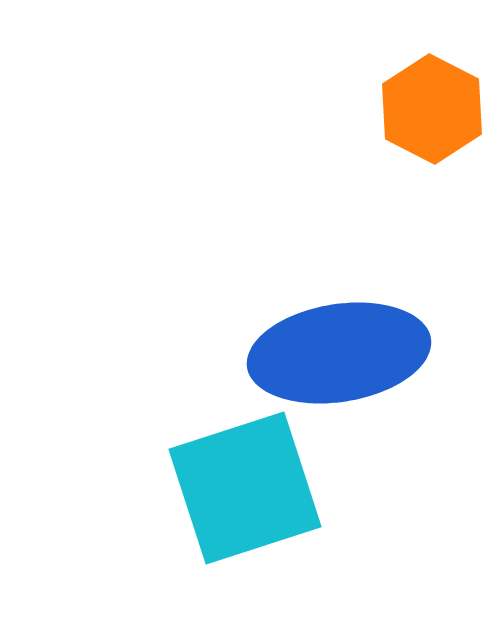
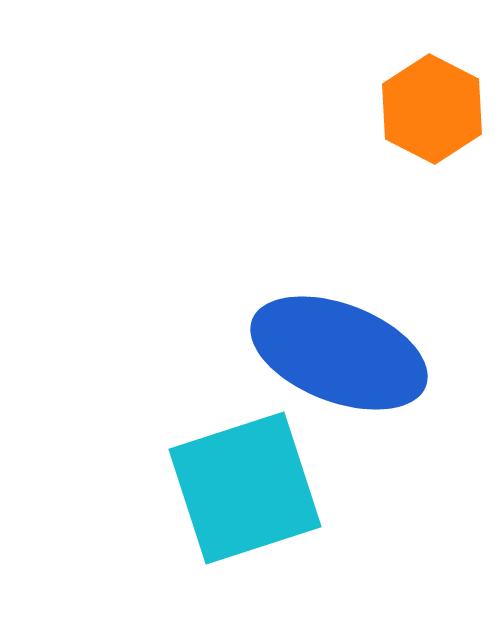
blue ellipse: rotated 30 degrees clockwise
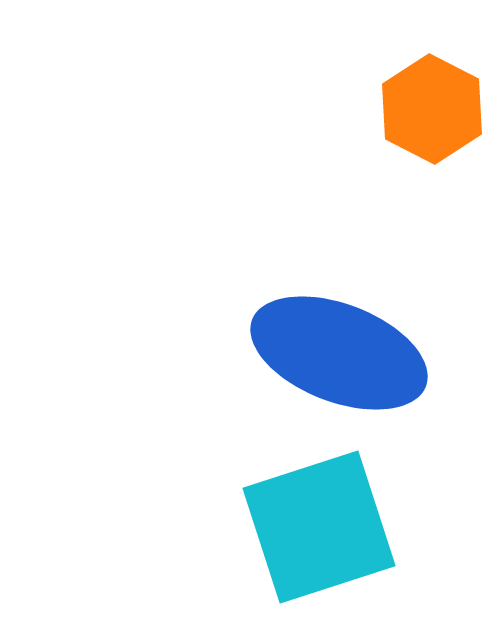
cyan square: moved 74 px right, 39 px down
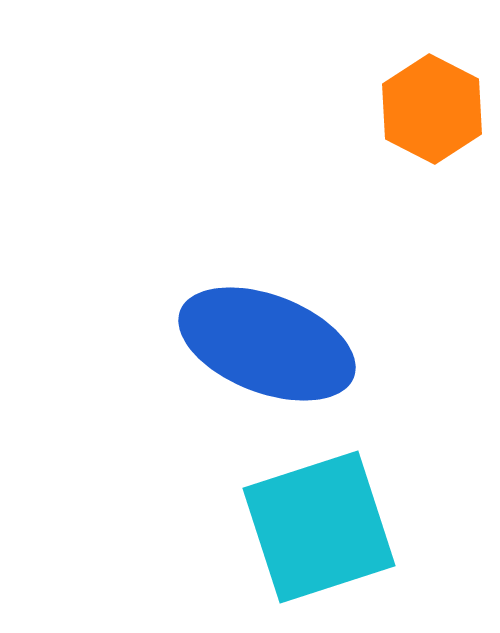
blue ellipse: moved 72 px left, 9 px up
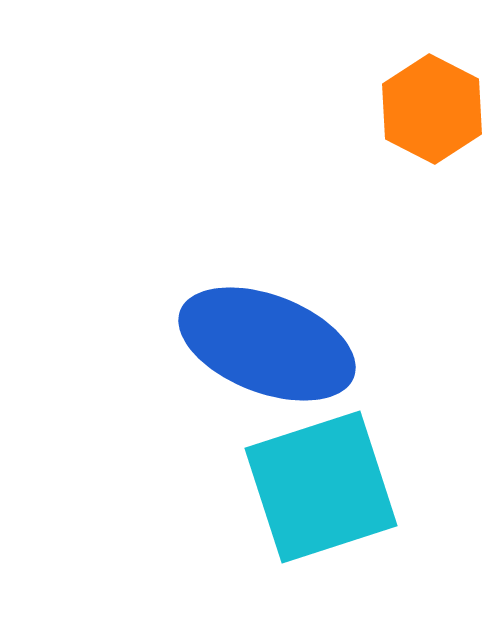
cyan square: moved 2 px right, 40 px up
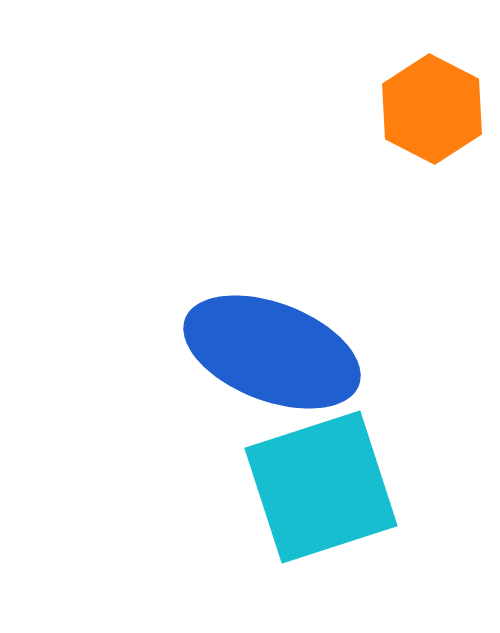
blue ellipse: moved 5 px right, 8 px down
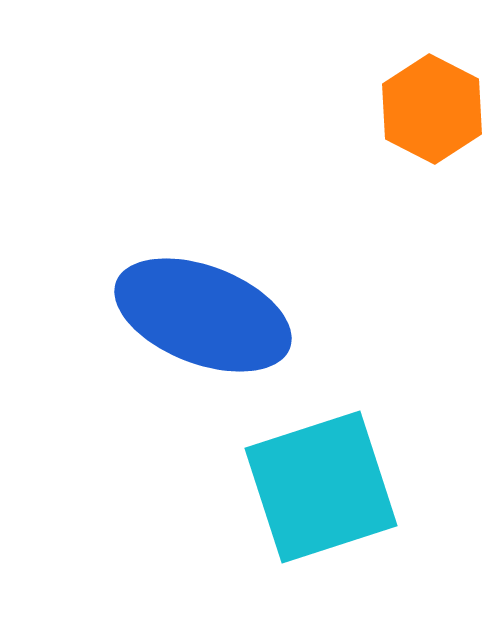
blue ellipse: moved 69 px left, 37 px up
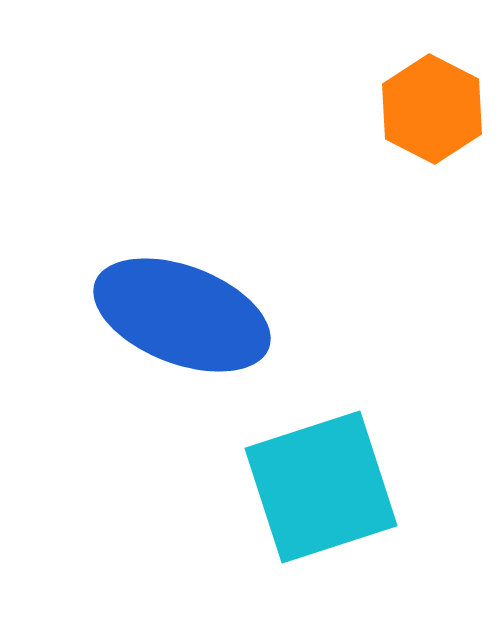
blue ellipse: moved 21 px left
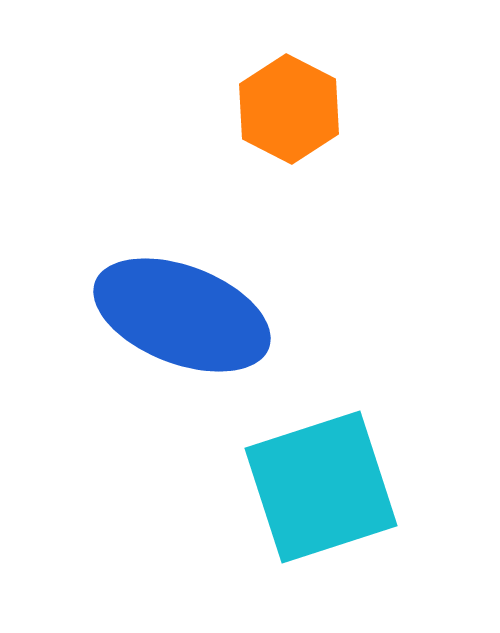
orange hexagon: moved 143 px left
